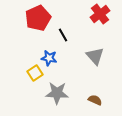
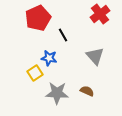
brown semicircle: moved 8 px left, 9 px up
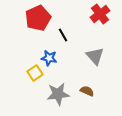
gray star: moved 1 px right, 1 px down; rotated 10 degrees counterclockwise
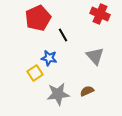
red cross: rotated 30 degrees counterclockwise
brown semicircle: rotated 48 degrees counterclockwise
